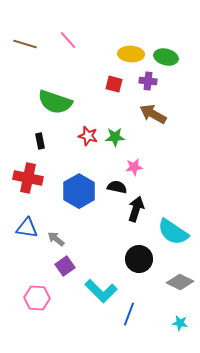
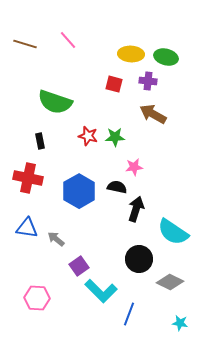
purple square: moved 14 px right
gray diamond: moved 10 px left
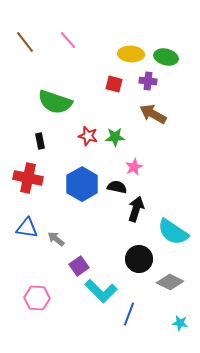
brown line: moved 2 px up; rotated 35 degrees clockwise
pink star: rotated 18 degrees counterclockwise
blue hexagon: moved 3 px right, 7 px up
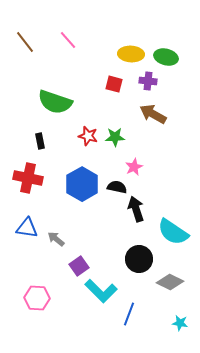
black arrow: rotated 35 degrees counterclockwise
